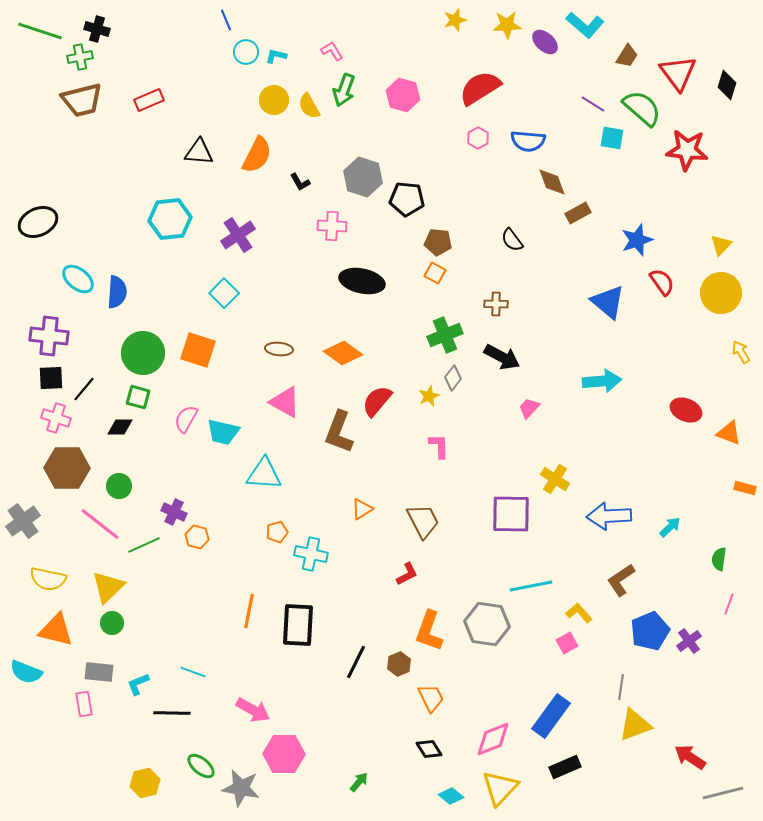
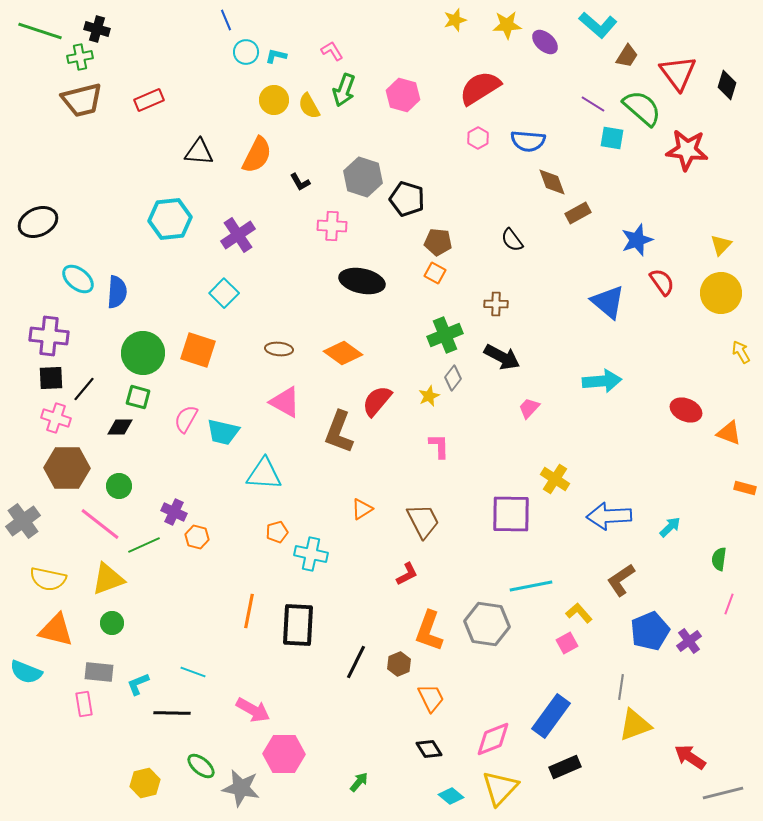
cyan L-shape at (585, 25): moved 13 px right
black pentagon at (407, 199): rotated 12 degrees clockwise
yellow triangle at (108, 587): moved 8 px up; rotated 24 degrees clockwise
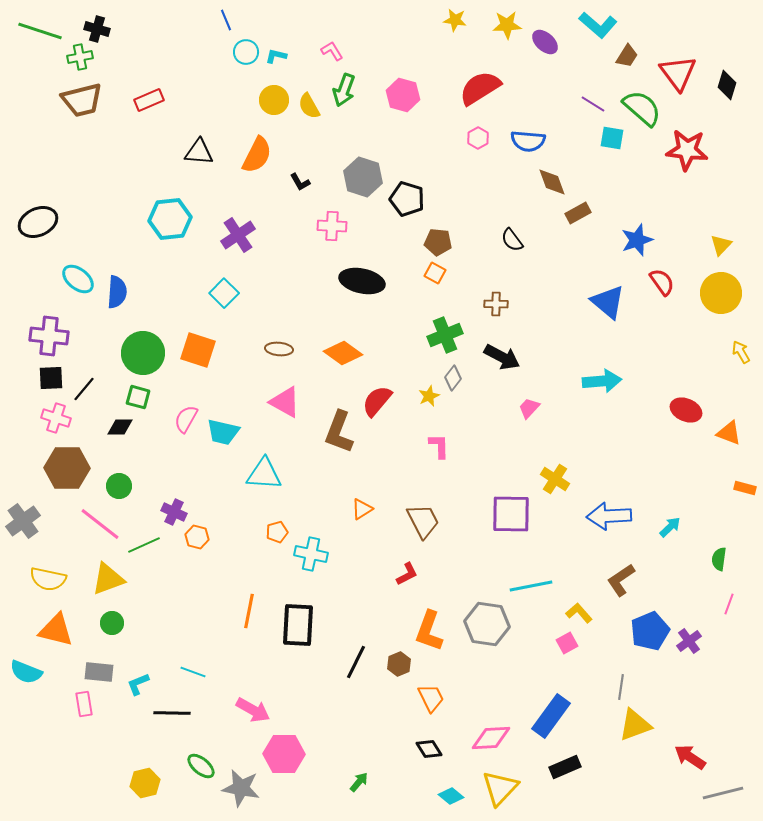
yellow star at (455, 20): rotated 25 degrees clockwise
pink diamond at (493, 739): moved 2 px left, 1 px up; rotated 18 degrees clockwise
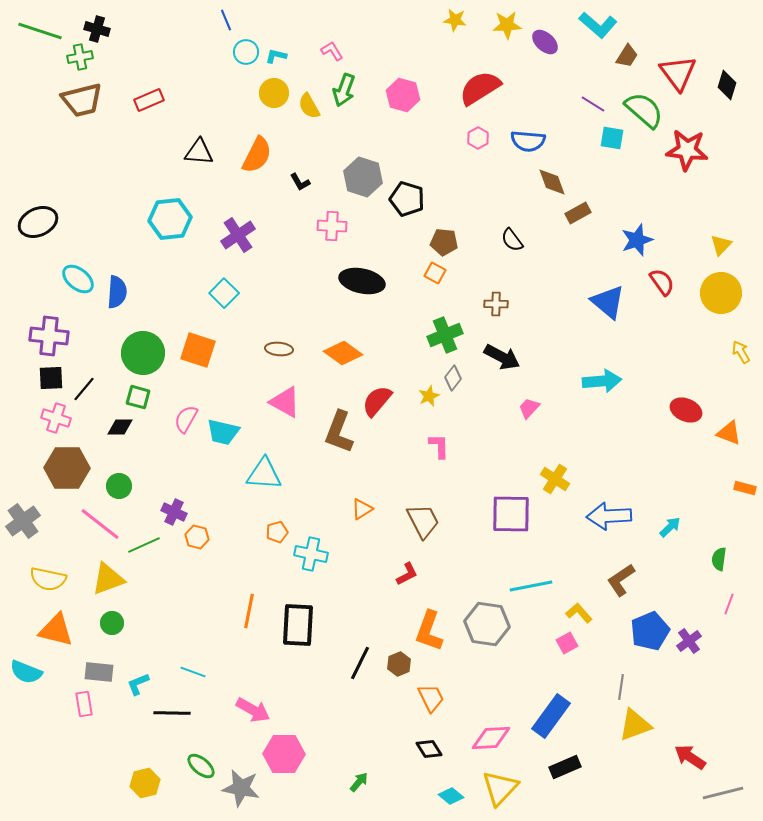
yellow circle at (274, 100): moved 7 px up
green semicircle at (642, 108): moved 2 px right, 2 px down
brown pentagon at (438, 242): moved 6 px right
black line at (356, 662): moved 4 px right, 1 px down
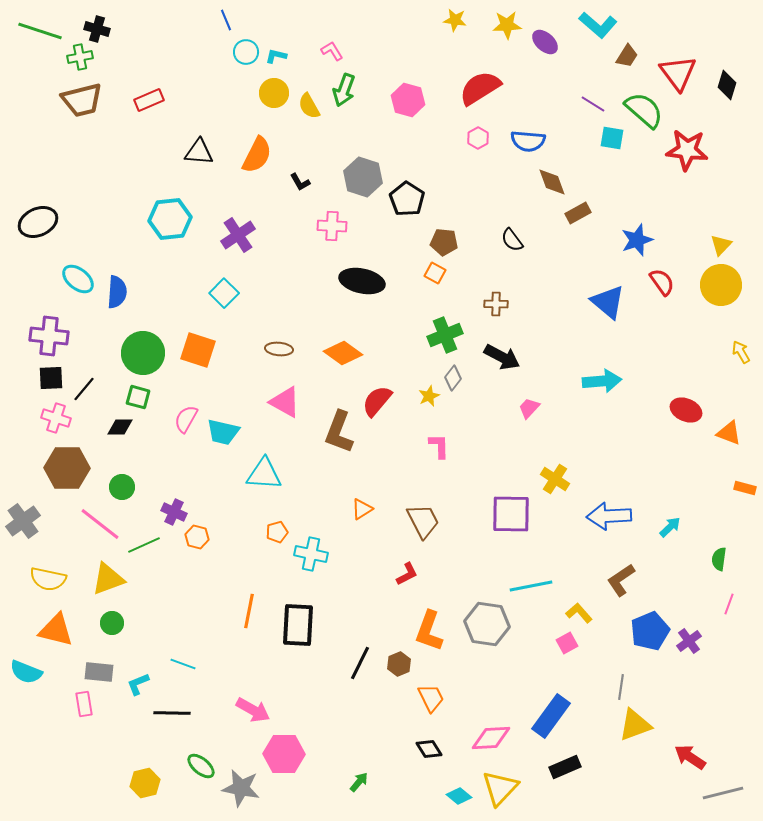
pink hexagon at (403, 95): moved 5 px right, 5 px down
black pentagon at (407, 199): rotated 16 degrees clockwise
yellow circle at (721, 293): moved 8 px up
green circle at (119, 486): moved 3 px right, 1 px down
cyan line at (193, 672): moved 10 px left, 8 px up
cyan diamond at (451, 796): moved 8 px right
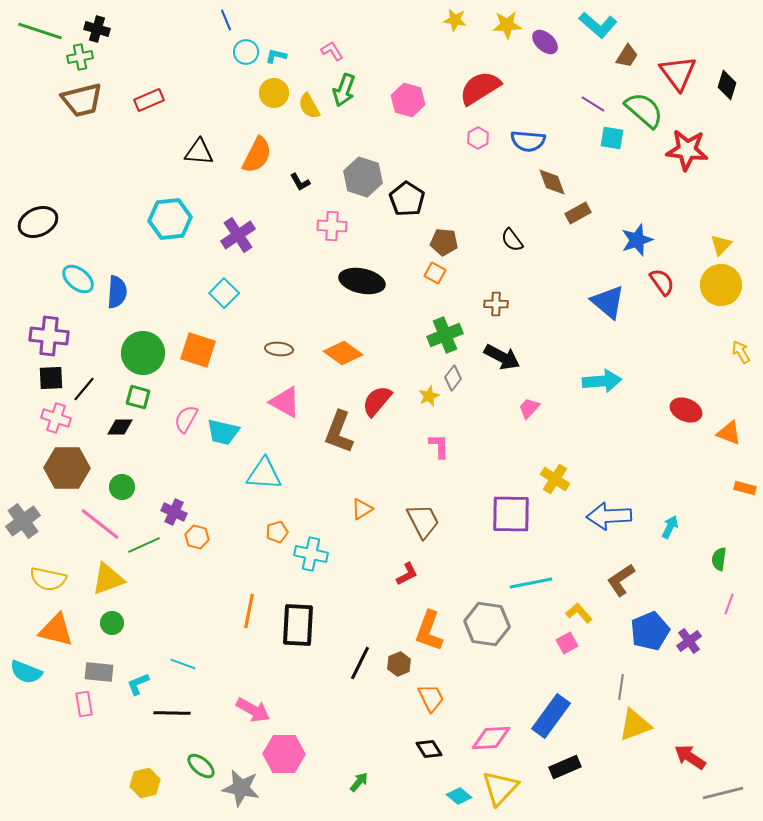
cyan arrow at (670, 527): rotated 20 degrees counterclockwise
cyan line at (531, 586): moved 3 px up
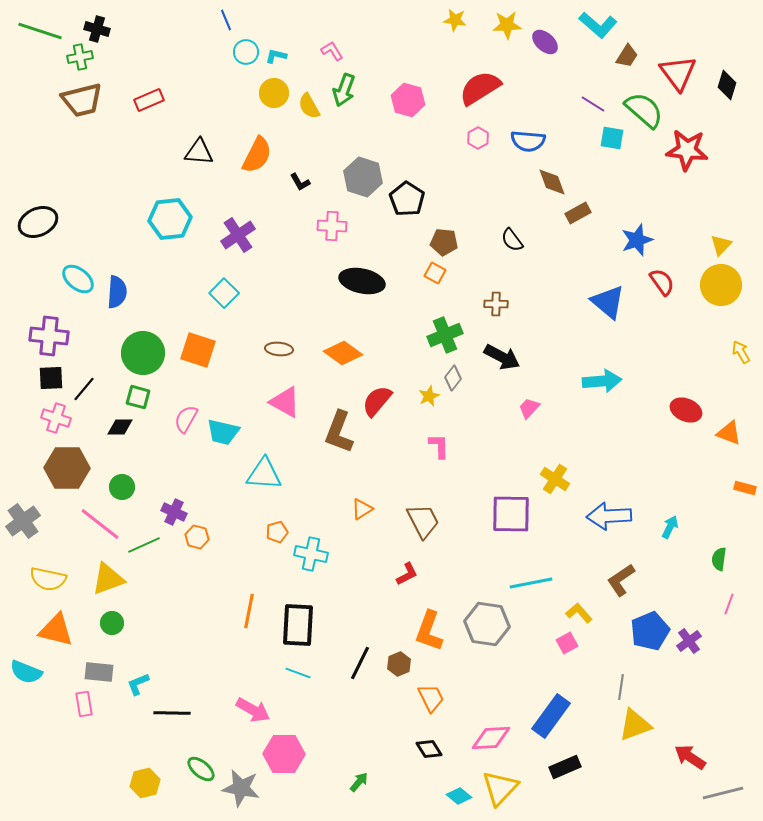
cyan line at (183, 664): moved 115 px right, 9 px down
green ellipse at (201, 766): moved 3 px down
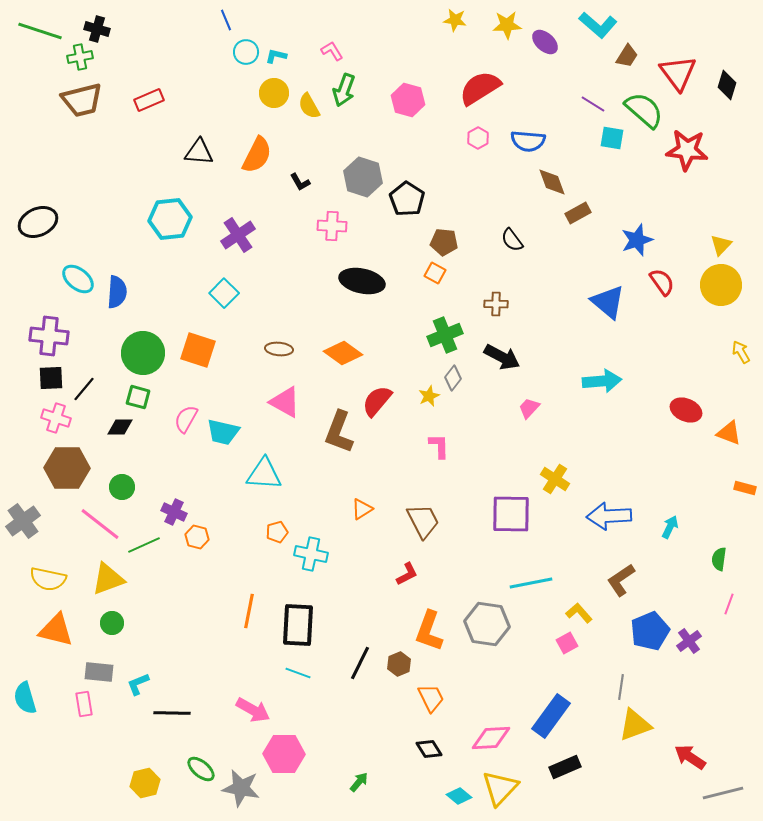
cyan semicircle at (26, 672): moved 1 px left, 26 px down; rotated 52 degrees clockwise
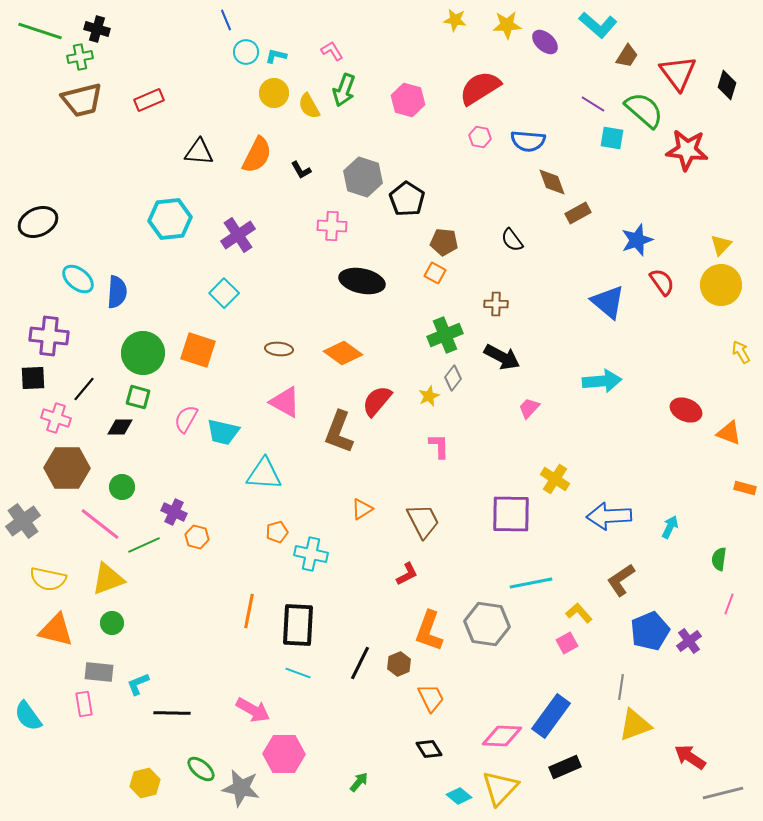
pink hexagon at (478, 138): moved 2 px right, 1 px up; rotated 20 degrees counterclockwise
black L-shape at (300, 182): moved 1 px right, 12 px up
black square at (51, 378): moved 18 px left
cyan semicircle at (25, 698): moved 3 px right, 18 px down; rotated 20 degrees counterclockwise
pink diamond at (491, 738): moved 11 px right, 2 px up; rotated 6 degrees clockwise
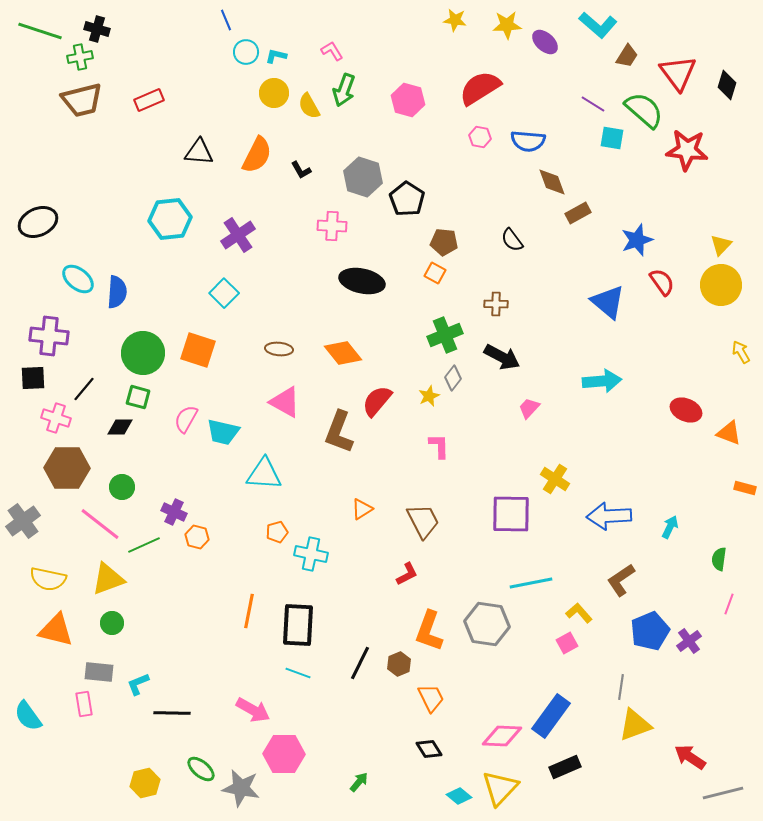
orange diamond at (343, 353): rotated 15 degrees clockwise
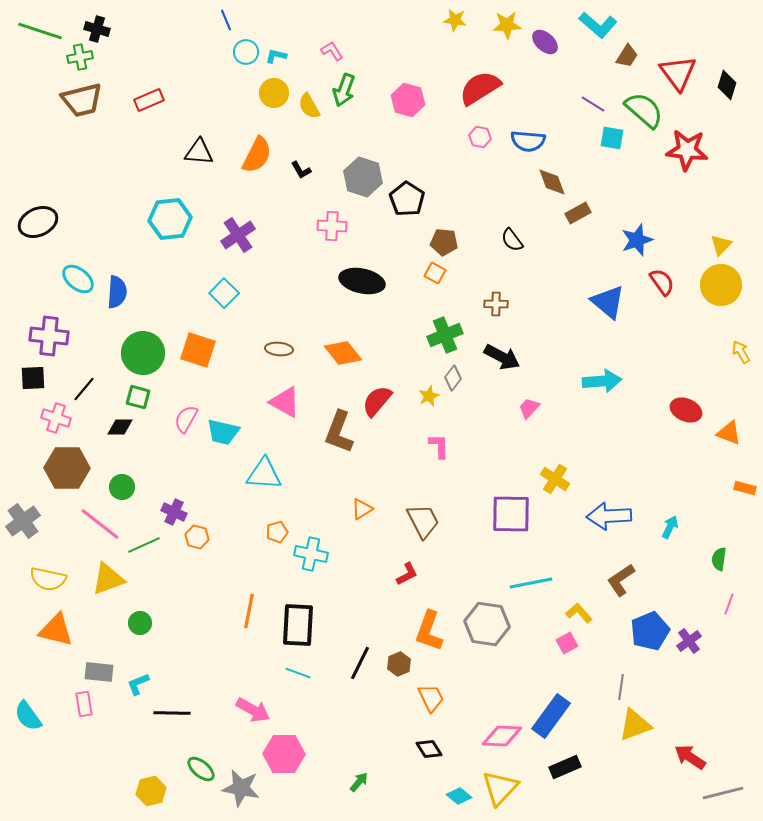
green circle at (112, 623): moved 28 px right
yellow hexagon at (145, 783): moved 6 px right, 8 px down
